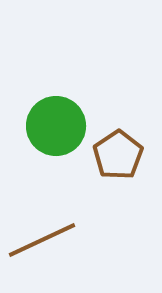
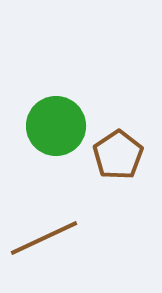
brown line: moved 2 px right, 2 px up
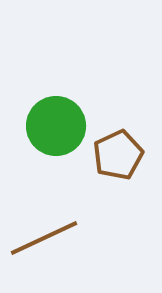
brown pentagon: rotated 9 degrees clockwise
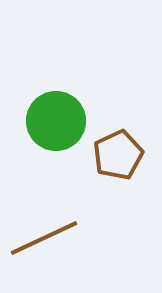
green circle: moved 5 px up
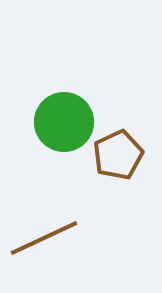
green circle: moved 8 px right, 1 px down
